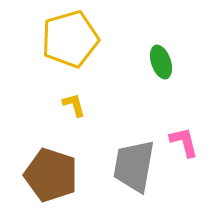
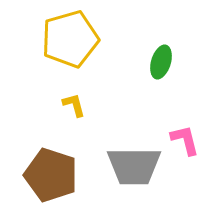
green ellipse: rotated 36 degrees clockwise
pink L-shape: moved 1 px right, 2 px up
gray trapezoid: rotated 100 degrees counterclockwise
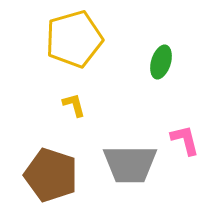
yellow pentagon: moved 4 px right
gray trapezoid: moved 4 px left, 2 px up
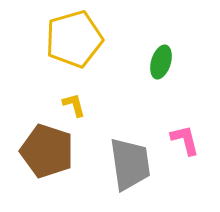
gray trapezoid: rotated 98 degrees counterclockwise
brown pentagon: moved 4 px left, 24 px up
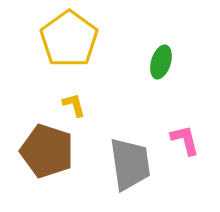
yellow pentagon: moved 5 px left; rotated 20 degrees counterclockwise
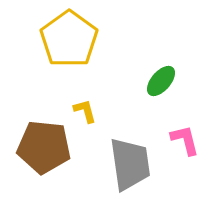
green ellipse: moved 19 px down; rotated 24 degrees clockwise
yellow L-shape: moved 11 px right, 6 px down
brown pentagon: moved 3 px left, 4 px up; rotated 12 degrees counterclockwise
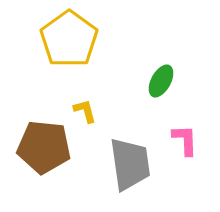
green ellipse: rotated 12 degrees counterclockwise
pink L-shape: rotated 12 degrees clockwise
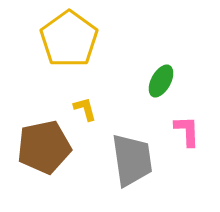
yellow L-shape: moved 2 px up
pink L-shape: moved 2 px right, 9 px up
brown pentagon: rotated 18 degrees counterclockwise
gray trapezoid: moved 2 px right, 4 px up
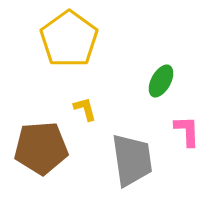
brown pentagon: moved 3 px left, 1 px down; rotated 8 degrees clockwise
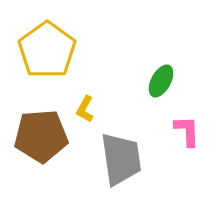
yellow pentagon: moved 22 px left, 11 px down
yellow L-shape: rotated 136 degrees counterclockwise
brown pentagon: moved 12 px up
gray trapezoid: moved 11 px left, 1 px up
